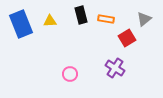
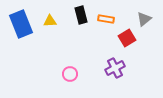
purple cross: rotated 30 degrees clockwise
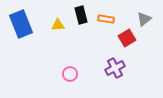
yellow triangle: moved 8 px right, 4 px down
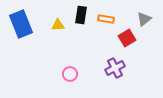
black rectangle: rotated 24 degrees clockwise
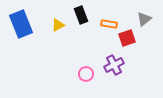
black rectangle: rotated 30 degrees counterclockwise
orange rectangle: moved 3 px right, 5 px down
yellow triangle: rotated 24 degrees counterclockwise
red square: rotated 12 degrees clockwise
purple cross: moved 1 px left, 3 px up
pink circle: moved 16 px right
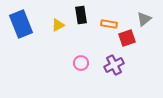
black rectangle: rotated 12 degrees clockwise
pink circle: moved 5 px left, 11 px up
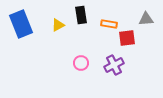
gray triangle: moved 2 px right; rotated 35 degrees clockwise
red square: rotated 12 degrees clockwise
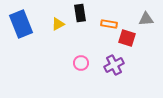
black rectangle: moved 1 px left, 2 px up
yellow triangle: moved 1 px up
red square: rotated 24 degrees clockwise
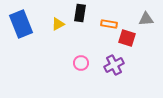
black rectangle: rotated 18 degrees clockwise
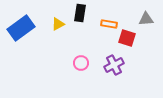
blue rectangle: moved 4 px down; rotated 76 degrees clockwise
